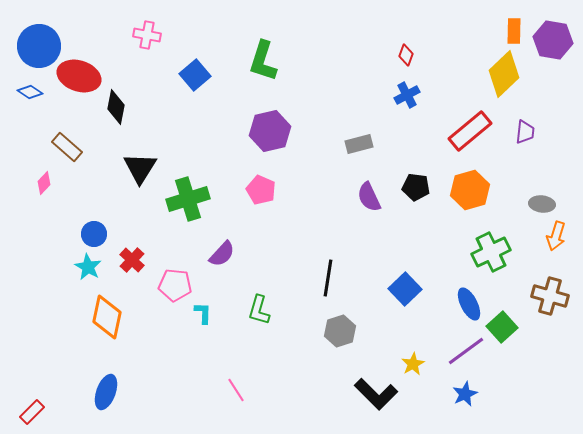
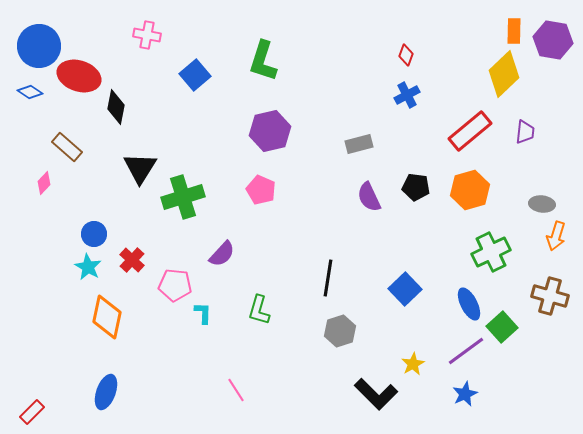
green cross at (188, 199): moved 5 px left, 2 px up
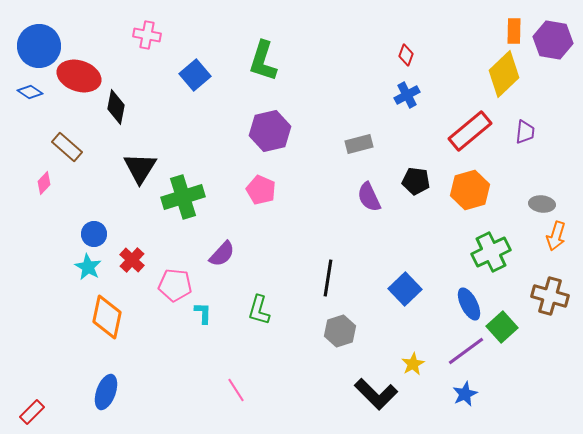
black pentagon at (416, 187): moved 6 px up
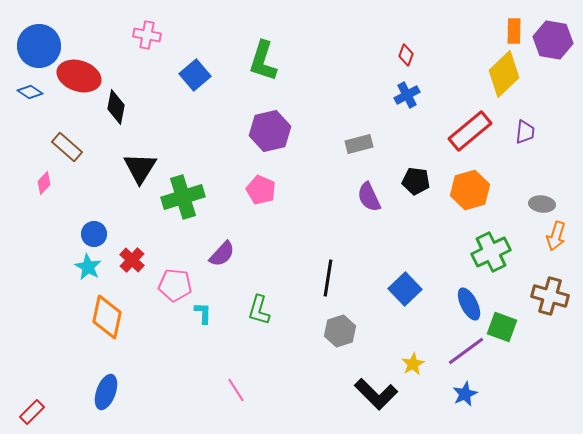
green square at (502, 327): rotated 28 degrees counterclockwise
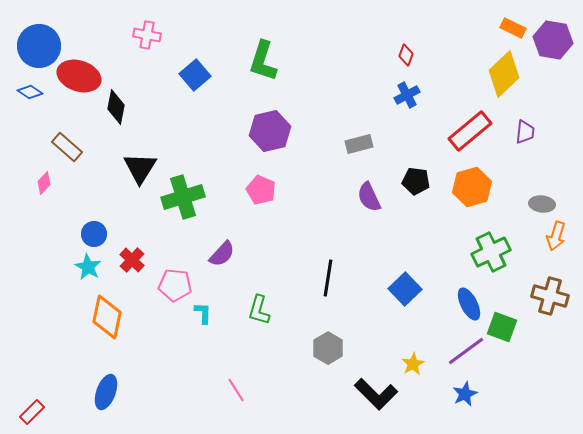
orange rectangle at (514, 31): moved 1 px left, 3 px up; rotated 65 degrees counterclockwise
orange hexagon at (470, 190): moved 2 px right, 3 px up
gray hexagon at (340, 331): moved 12 px left, 17 px down; rotated 12 degrees counterclockwise
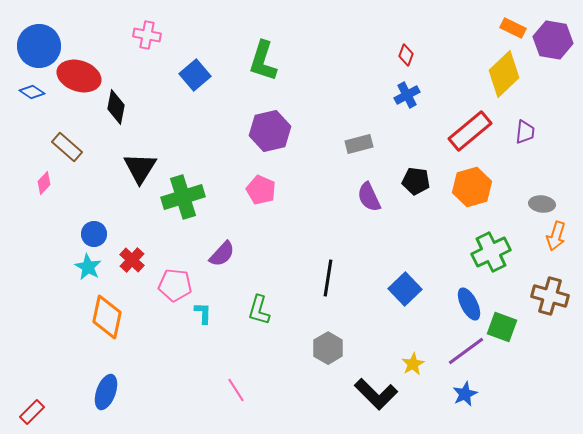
blue diamond at (30, 92): moved 2 px right
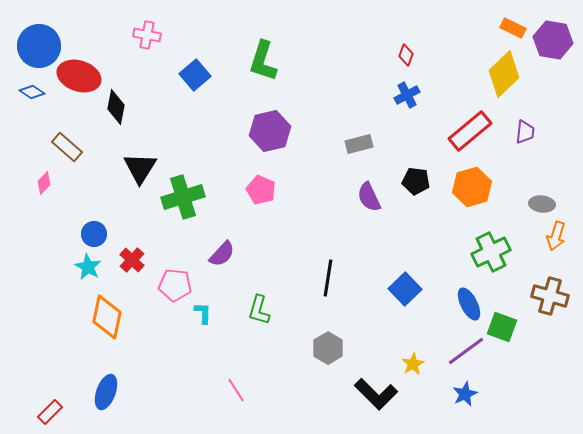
red rectangle at (32, 412): moved 18 px right
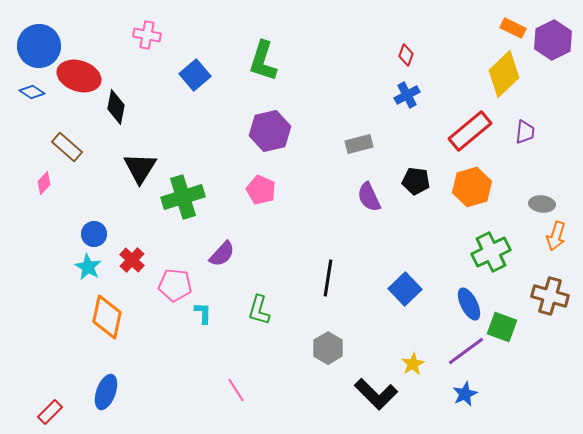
purple hexagon at (553, 40): rotated 24 degrees clockwise
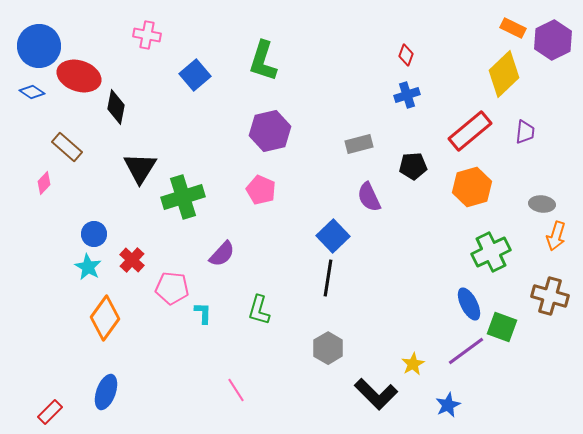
blue cross at (407, 95): rotated 10 degrees clockwise
black pentagon at (416, 181): moved 3 px left, 15 px up; rotated 12 degrees counterclockwise
pink pentagon at (175, 285): moved 3 px left, 3 px down
blue square at (405, 289): moved 72 px left, 53 px up
orange diamond at (107, 317): moved 2 px left, 1 px down; rotated 24 degrees clockwise
blue star at (465, 394): moved 17 px left, 11 px down
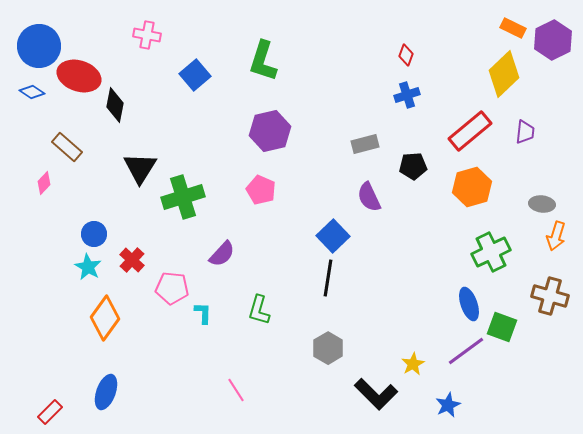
black diamond at (116, 107): moved 1 px left, 2 px up
gray rectangle at (359, 144): moved 6 px right
blue ellipse at (469, 304): rotated 8 degrees clockwise
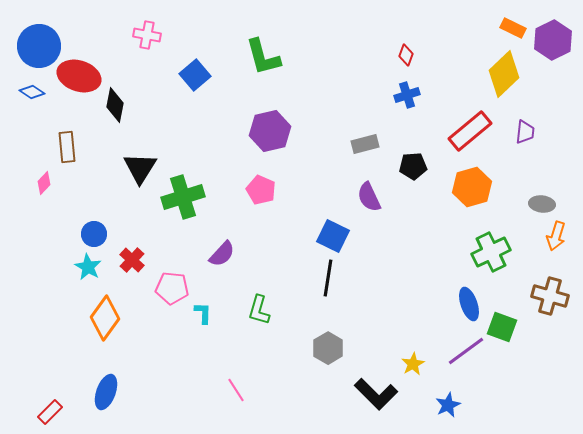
green L-shape at (263, 61): moved 4 px up; rotated 33 degrees counterclockwise
brown rectangle at (67, 147): rotated 44 degrees clockwise
blue square at (333, 236): rotated 20 degrees counterclockwise
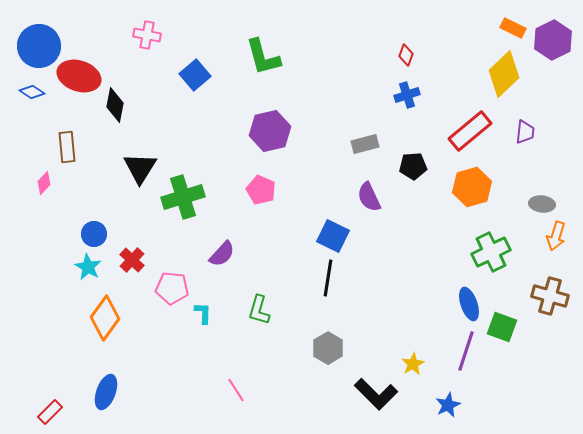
purple line at (466, 351): rotated 36 degrees counterclockwise
